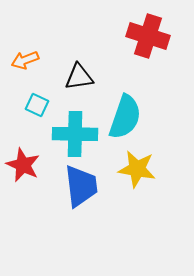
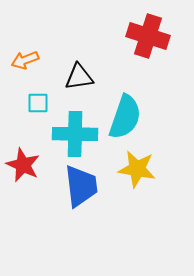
cyan square: moved 1 px right, 2 px up; rotated 25 degrees counterclockwise
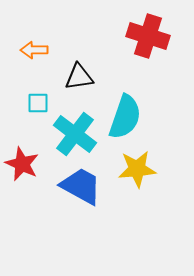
orange arrow: moved 9 px right, 10 px up; rotated 20 degrees clockwise
cyan cross: rotated 36 degrees clockwise
red star: moved 1 px left, 1 px up
yellow star: rotated 15 degrees counterclockwise
blue trapezoid: rotated 54 degrees counterclockwise
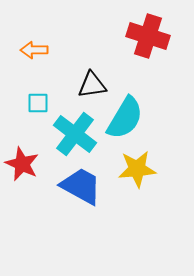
black triangle: moved 13 px right, 8 px down
cyan semicircle: moved 1 px down; rotated 12 degrees clockwise
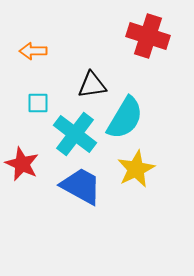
orange arrow: moved 1 px left, 1 px down
yellow star: moved 1 px left; rotated 21 degrees counterclockwise
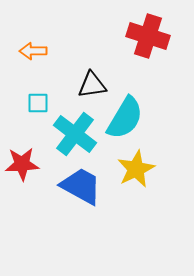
red star: rotated 28 degrees counterclockwise
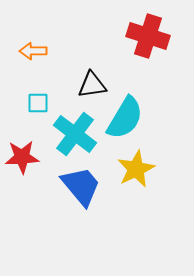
red star: moved 7 px up
blue trapezoid: rotated 21 degrees clockwise
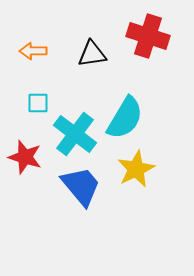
black triangle: moved 31 px up
red star: moved 3 px right; rotated 20 degrees clockwise
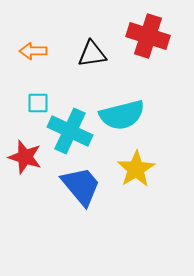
cyan semicircle: moved 3 px left, 3 px up; rotated 45 degrees clockwise
cyan cross: moved 5 px left, 3 px up; rotated 12 degrees counterclockwise
yellow star: rotated 6 degrees counterclockwise
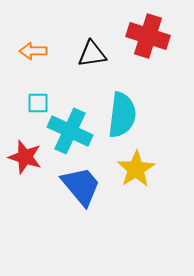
cyan semicircle: rotated 69 degrees counterclockwise
